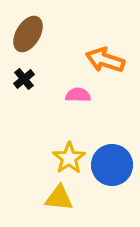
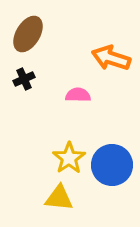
orange arrow: moved 6 px right, 2 px up
black cross: rotated 15 degrees clockwise
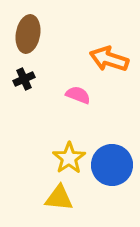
brown ellipse: rotated 21 degrees counterclockwise
orange arrow: moved 2 px left, 1 px down
pink semicircle: rotated 20 degrees clockwise
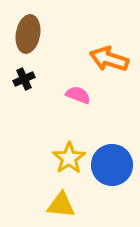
yellow triangle: moved 2 px right, 7 px down
